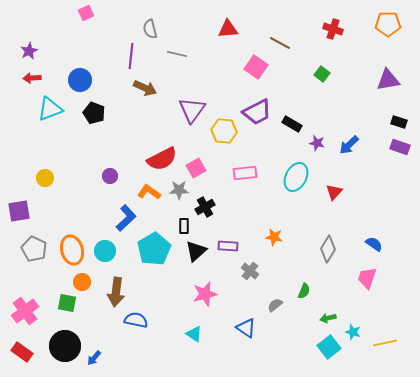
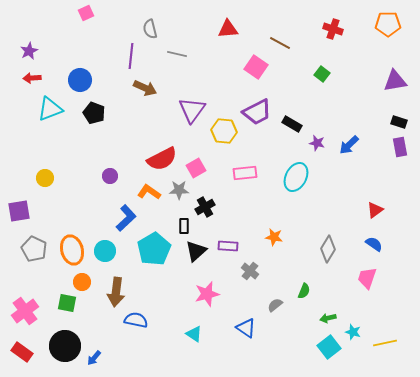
purple triangle at (388, 80): moved 7 px right, 1 px down
purple rectangle at (400, 147): rotated 60 degrees clockwise
red triangle at (334, 192): moved 41 px right, 18 px down; rotated 12 degrees clockwise
pink star at (205, 294): moved 2 px right
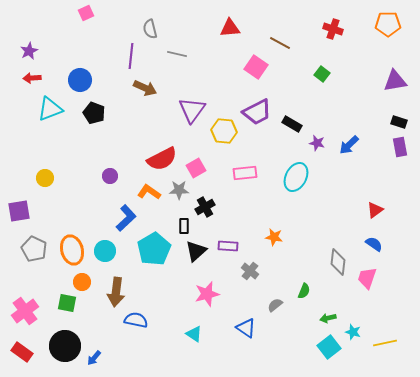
red triangle at (228, 29): moved 2 px right, 1 px up
gray diamond at (328, 249): moved 10 px right, 13 px down; rotated 24 degrees counterclockwise
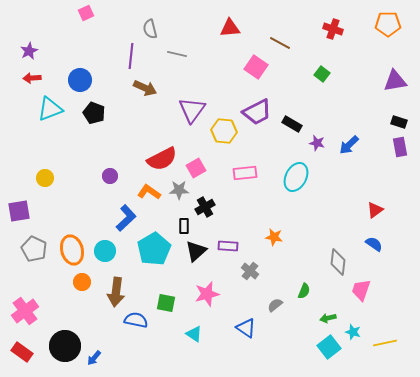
pink trapezoid at (367, 278): moved 6 px left, 12 px down
green square at (67, 303): moved 99 px right
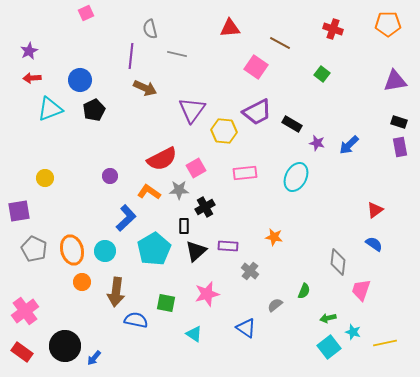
black pentagon at (94, 113): moved 3 px up; rotated 25 degrees clockwise
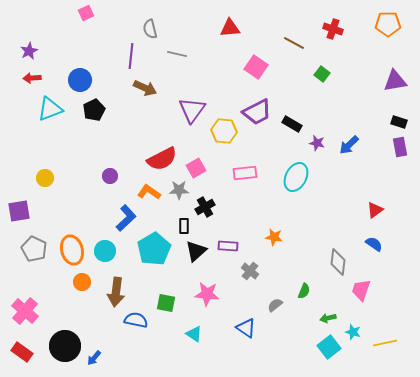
brown line at (280, 43): moved 14 px right
pink star at (207, 294): rotated 20 degrees clockwise
pink cross at (25, 311): rotated 12 degrees counterclockwise
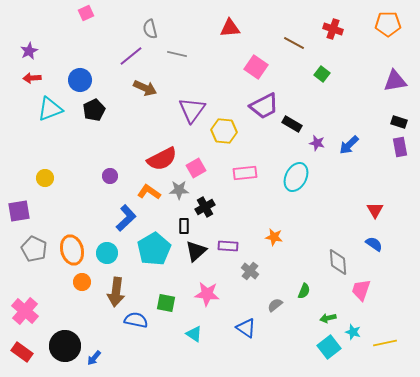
purple line at (131, 56): rotated 45 degrees clockwise
purple trapezoid at (257, 112): moved 7 px right, 6 px up
red triangle at (375, 210): rotated 24 degrees counterclockwise
cyan circle at (105, 251): moved 2 px right, 2 px down
gray diamond at (338, 262): rotated 12 degrees counterclockwise
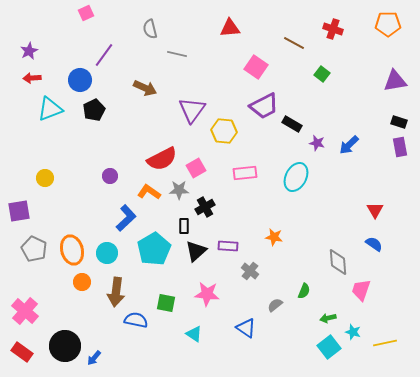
purple line at (131, 56): moved 27 px left, 1 px up; rotated 15 degrees counterclockwise
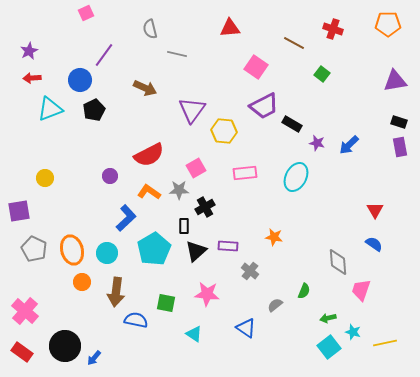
red semicircle at (162, 159): moved 13 px left, 4 px up
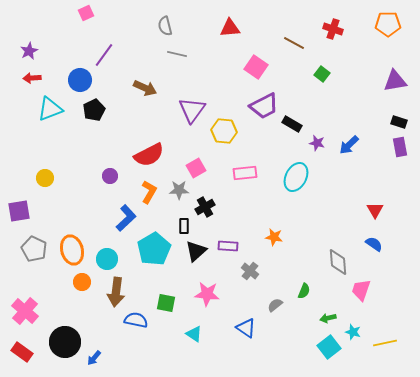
gray semicircle at (150, 29): moved 15 px right, 3 px up
orange L-shape at (149, 192): rotated 85 degrees clockwise
cyan circle at (107, 253): moved 6 px down
black circle at (65, 346): moved 4 px up
